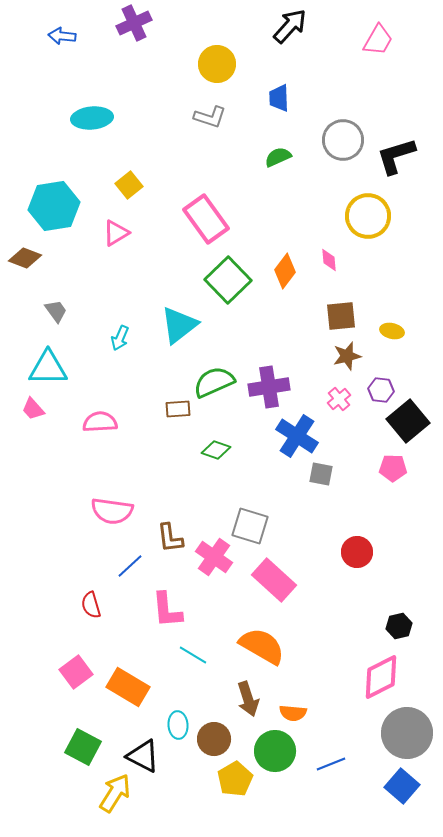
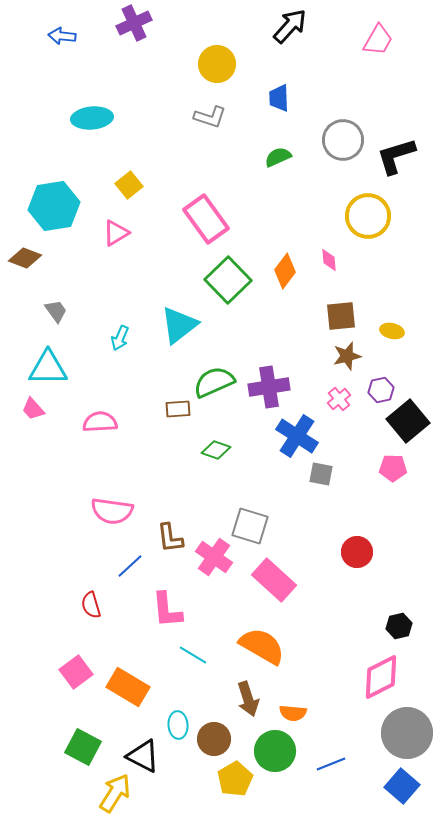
purple hexagon at (381, 390): rotated 20 degrees counterclockwise
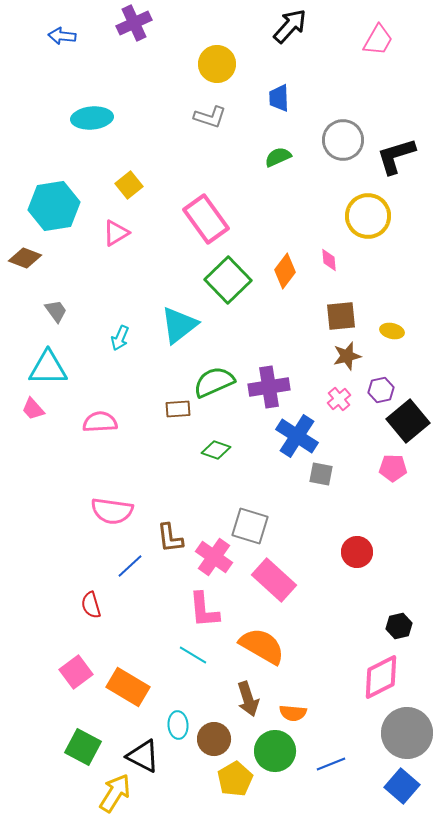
pink L-shape at (167, 610): moved 37 px right
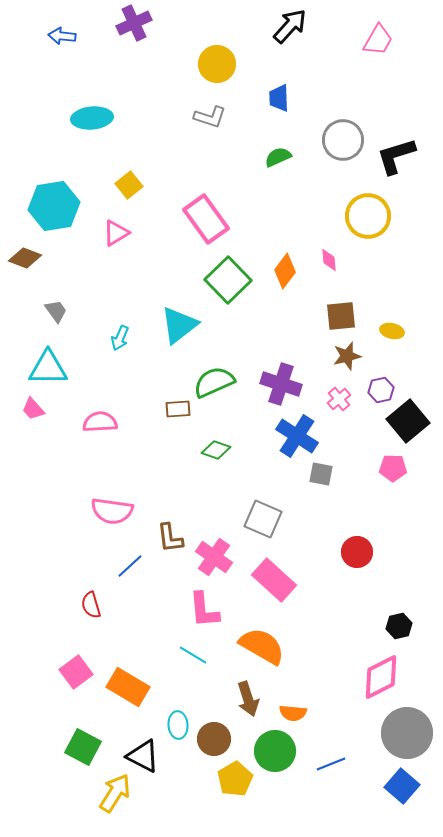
purple cross at (269, 387): moved 12 px right, 3 px up; rotated 27 degrees clockwise
gray square at (250, 526): moved 13 px right, 7 px up; rotated 6 degrees clockwise
